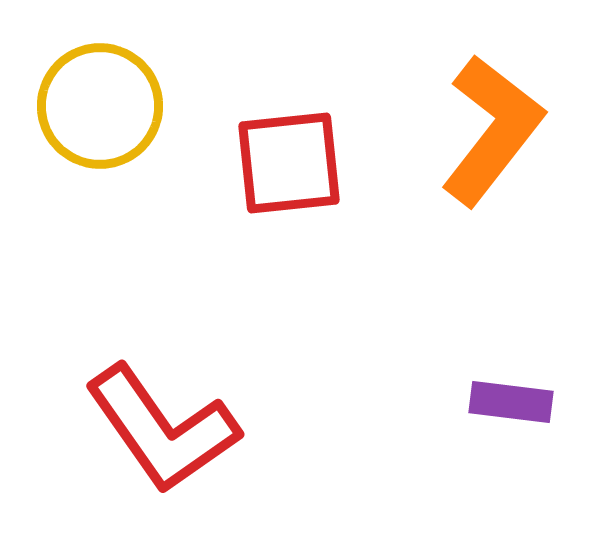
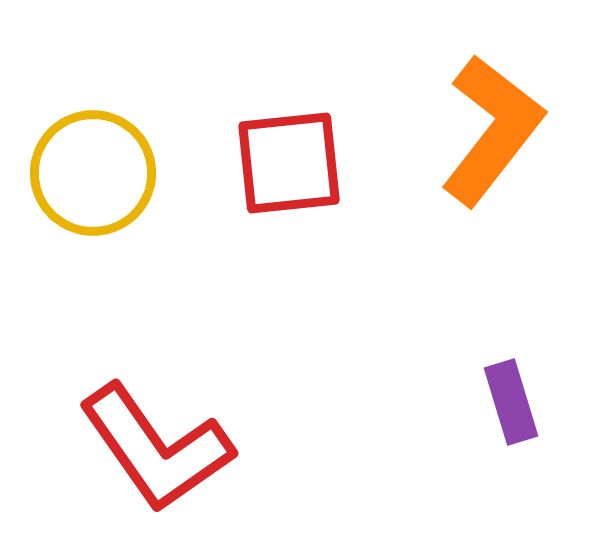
yellow circle: moved 7 px left, 67 px down
purple rectangle: rotated 66 degrees clockwise
red L-shape: moved 6 px left, 19 px down
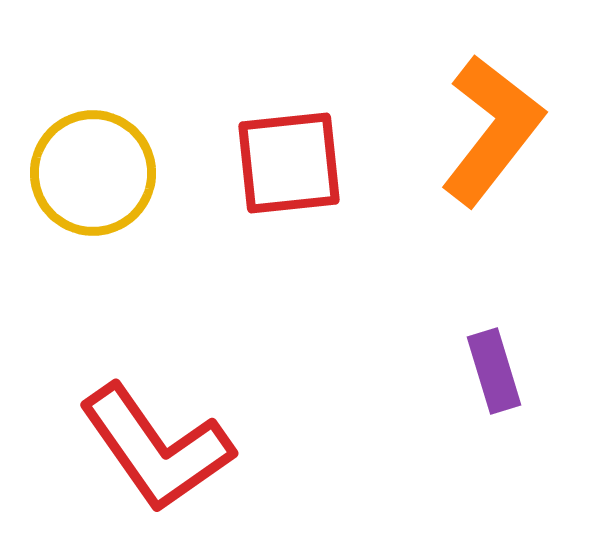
purple rectangle: moved 17 px left, 31 px up
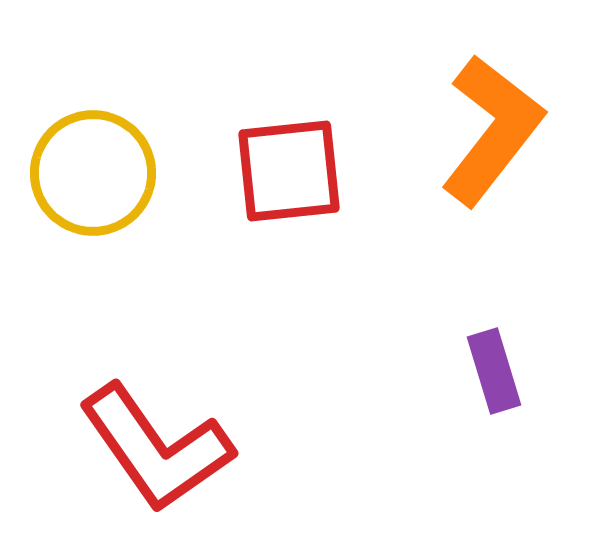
red square: moved 8 px down
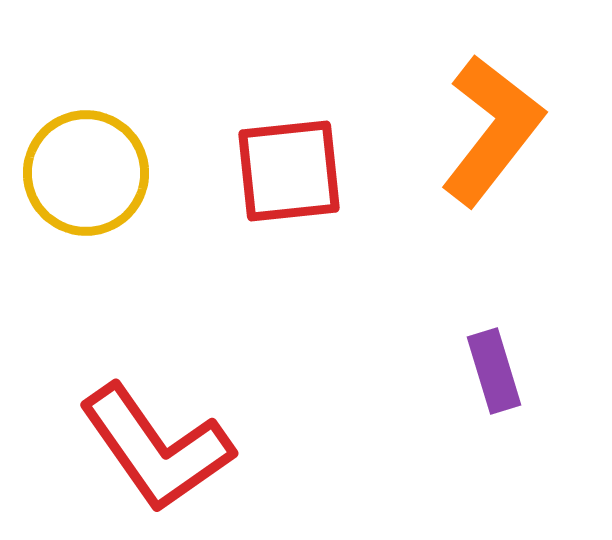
yellow circle: moved 7 px left
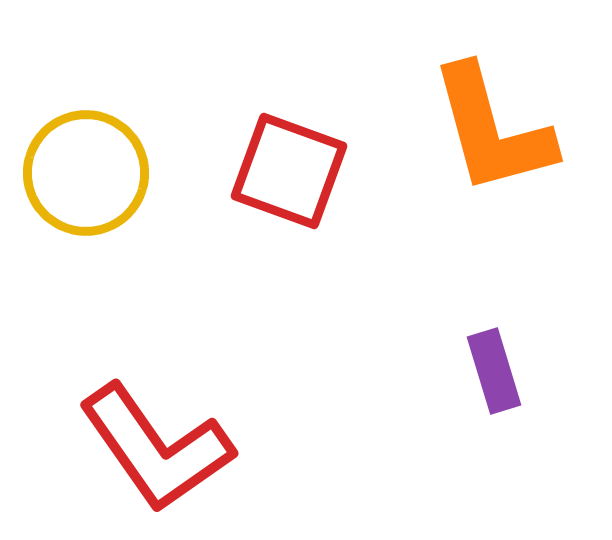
orange L-shape: rotated 127 degrees clockwise
red square: rotated 26 degrees clockwise
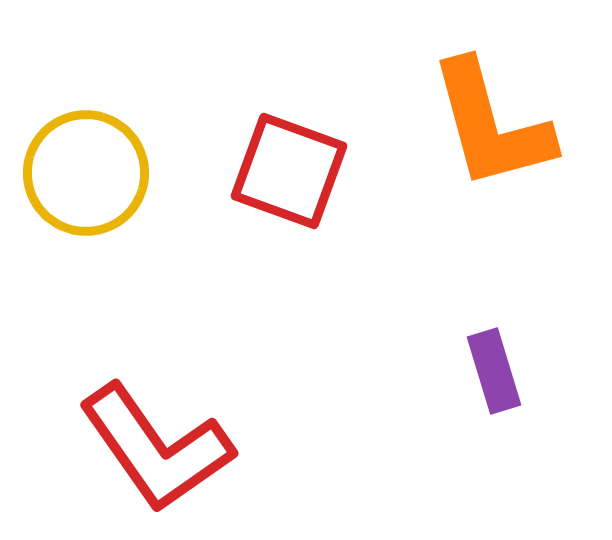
orange L-shape: moved 1 px left, 5 px up
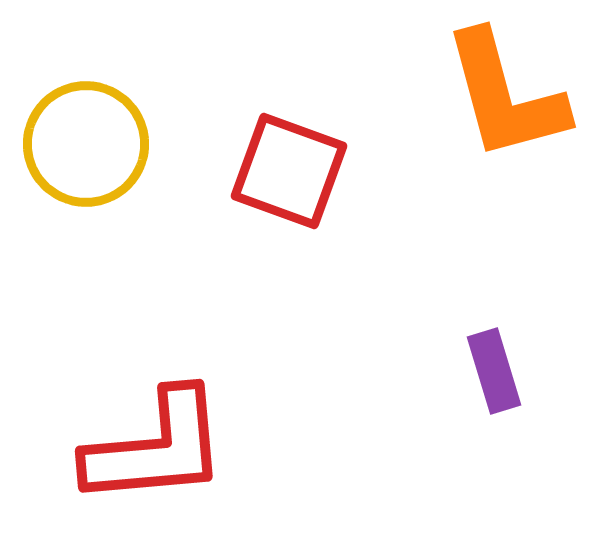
orange L-shape: moved 14 px right, 29 px up
yellow circle: moved 29 px up
red L-shape: rotated 60 degrees counterclockwise
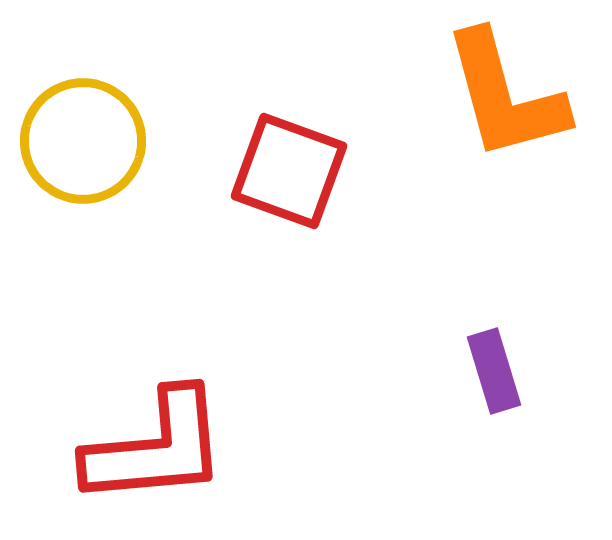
yellow circle: moved 3 px left, 3 px up
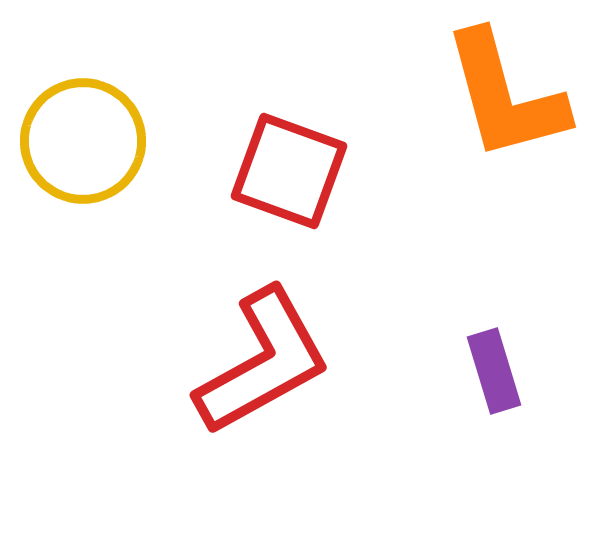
red L-shape: moved 107 px right, 86 px up; rotated 24 degrees counterclockwise
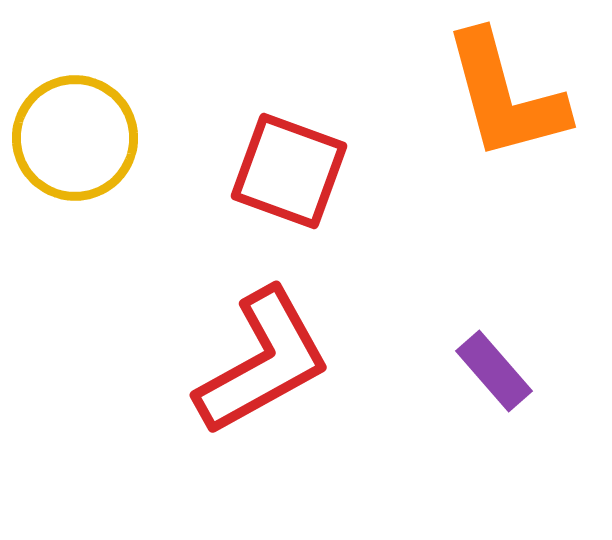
yellow circle: moved 8 px left, 3 px up
purple rectangle: rotated 24 degrees counterclockwise
